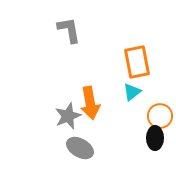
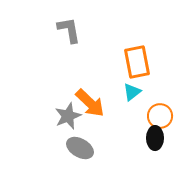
orange arrow: rotated 36 degrees counterclockwise
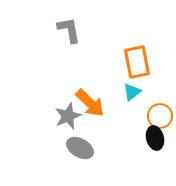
black ellipse: rotated 15 degrees counterclockwise
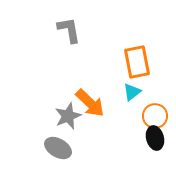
orange circle: moved 5 px left
gray ellipse: moved 22 px left
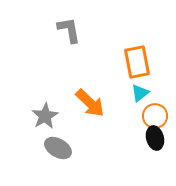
cyan triangle: moved 8 px right, 1 px down
gray star: moved 23 px left; rotated 8 degrees counterclockwise
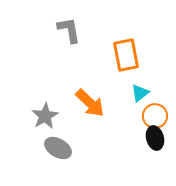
orange rectangle: moved 11 px left, 7 px up
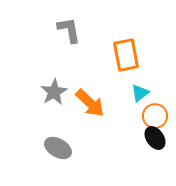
gray star: moved 9 px right, 24 px up
black ellipse: rotated 20 degrees counterclockwise
